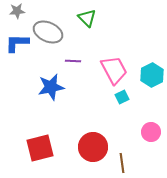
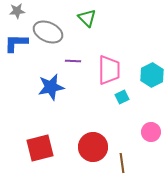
blue L-shape: moved 1 px left
pink trapezoid: moved 5 px left; rotated 28 degrees clockwise
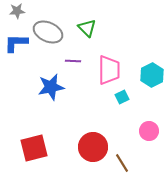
green triangle: moved 10 px down
pink circle: moved 2 px left, 1 px up
red square: moved 6 px left
brown line: rotated 24 degrees counterclockwise
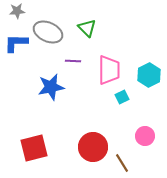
cyan hexagon: moved 3 px left
pink circle: moved 4 px left, 5 px down
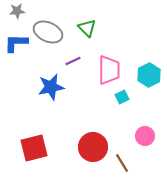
purple line: rotated 28 degrees counterclockwise
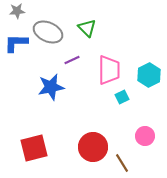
purple line: moved 1 px left, 1 px up
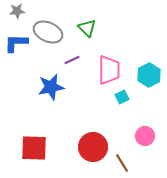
red square: rotated 16 degrees clockwise
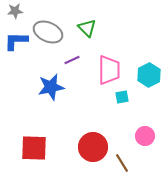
gray star: moved 2 px left
blue L-shape: moved 2 px up
cyan square: rotated 16 degrees clockwise
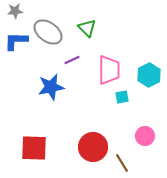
gray ellipse: rotated 12 degrees clockwise
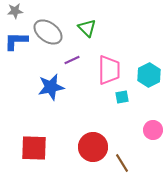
pink circle: moved 8 px right, 6 px up
